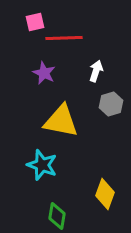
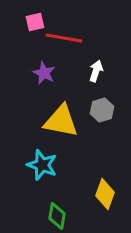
red line: rotated 12 degrees clockwise
gray hexagon: moved 9 px left, 6 px down
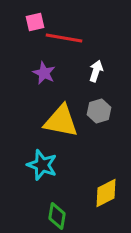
gray hexagon: moved 3 px left, 1 px down
yellow diamond: moved 1 px right, 1 px up; rotated 44 degrees clockwise
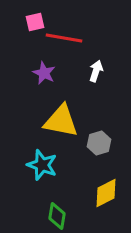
gray hexagon: moved 32 px down
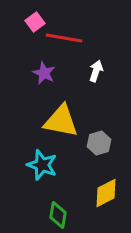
pink square: rotated 24 degrees counterclockwise
green diamond: moved 1 px right, 1 px up
